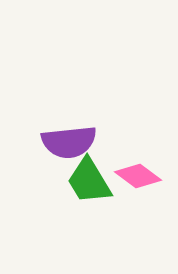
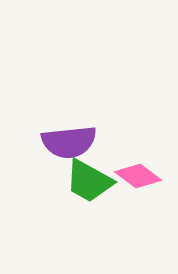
green trapezoid: rotated 30 degrees counterclockwise
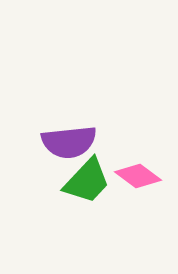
green trapezoid: moved 2 px left; rotated 76 degrees counterclockwise
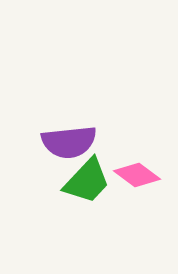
pink diamond: moved 1 px left, 1 px up
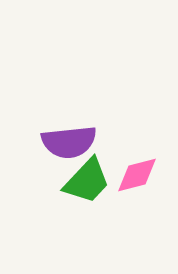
pink diamond: rotated 51 degrees counterclockwise
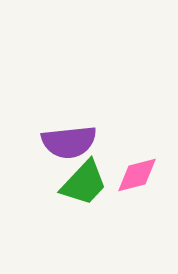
green trapezoid: moved 3 px left, 2 px down
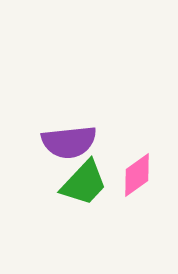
pink diamond: rotated 21 degrees counterclockwise
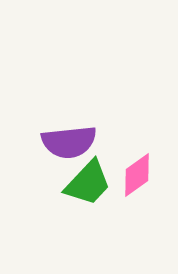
green trapezoid: moved 4 px right
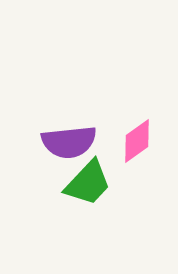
pink diamond: moved 34 px up
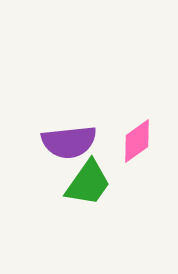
green trapezoid: rotated 8 degrees counterclockwise
